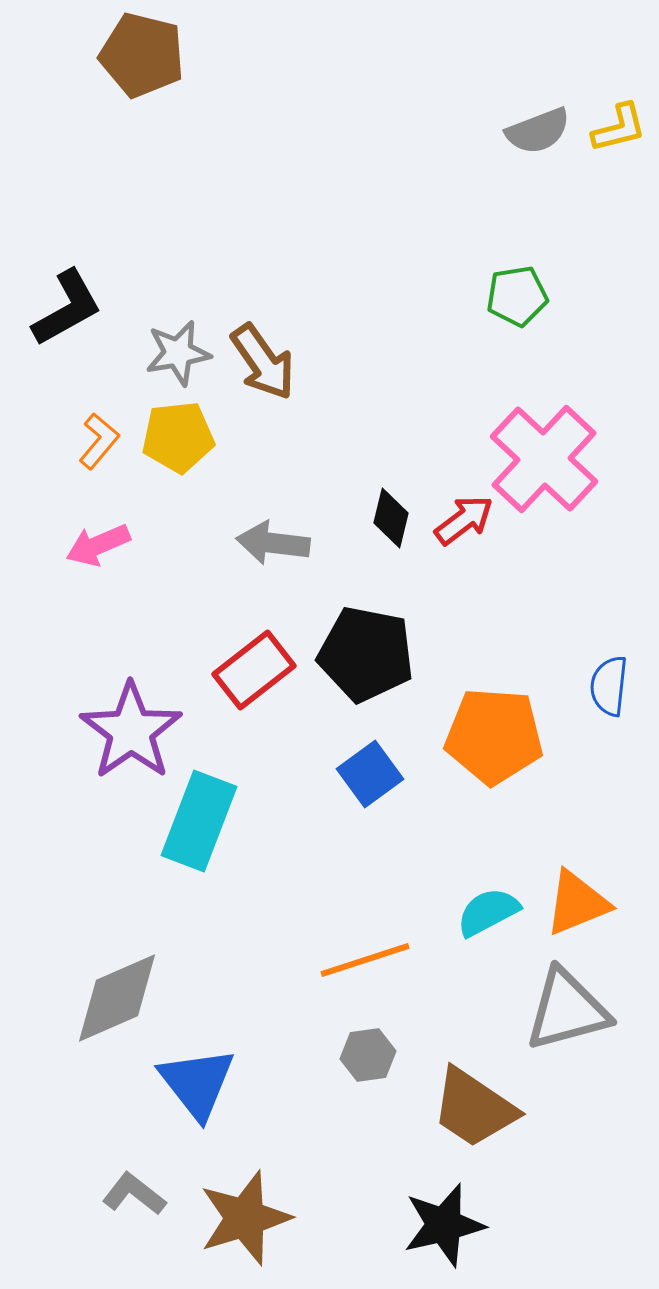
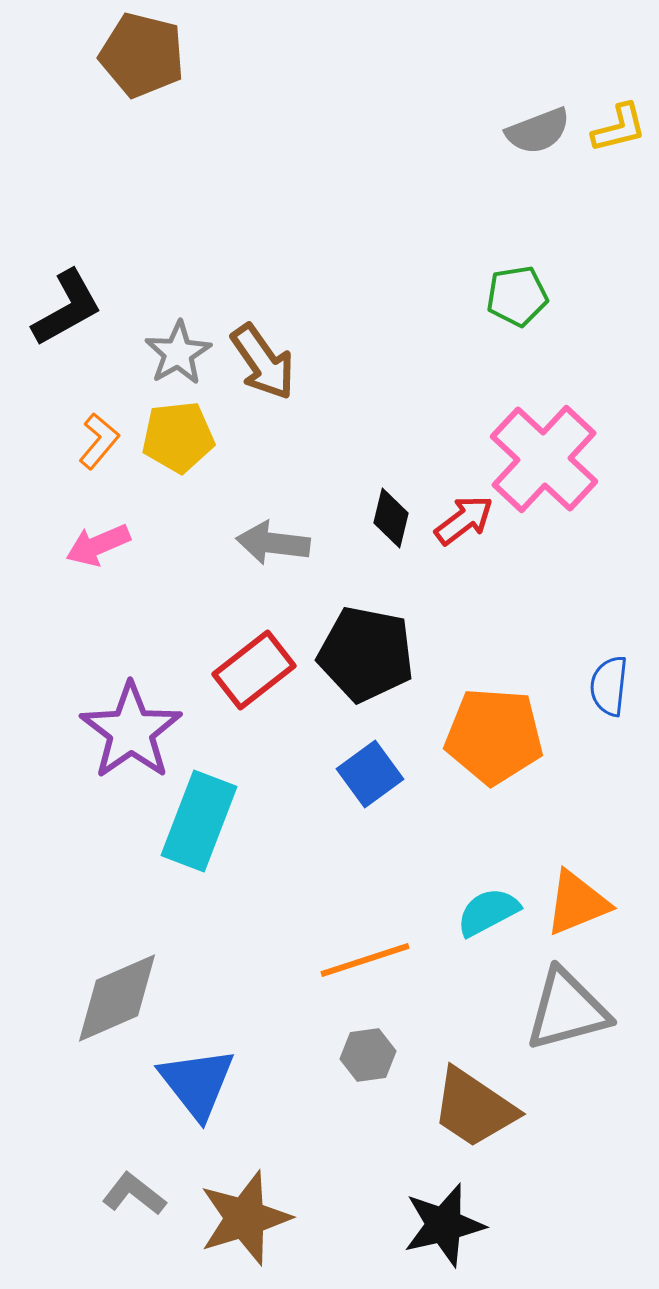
gray star: rotated 20 degrees counterclockwise
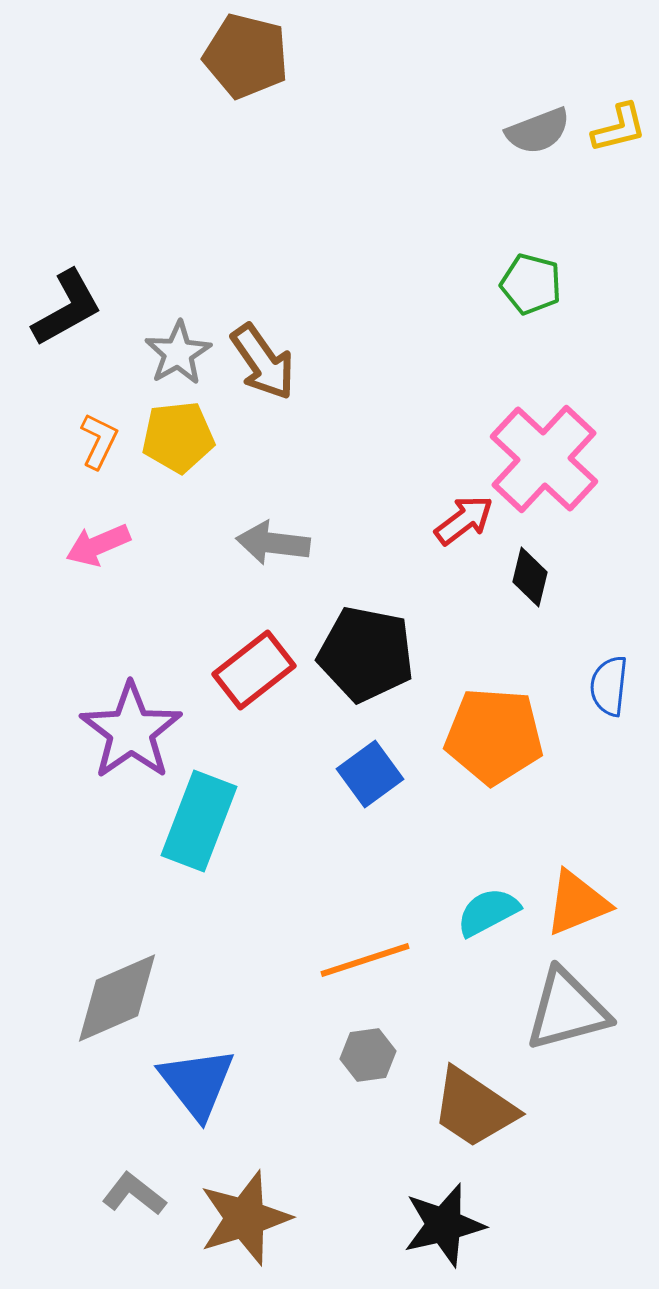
brown pentagon: moved 104 px right, 1 px down
green pentagon: moved 14 px right, 12 px up; rotated 24 degrees clockwise
orange L-shape: rotated 14 degrees counterclockwise
black diamond: moved 139 px right, 59 px down
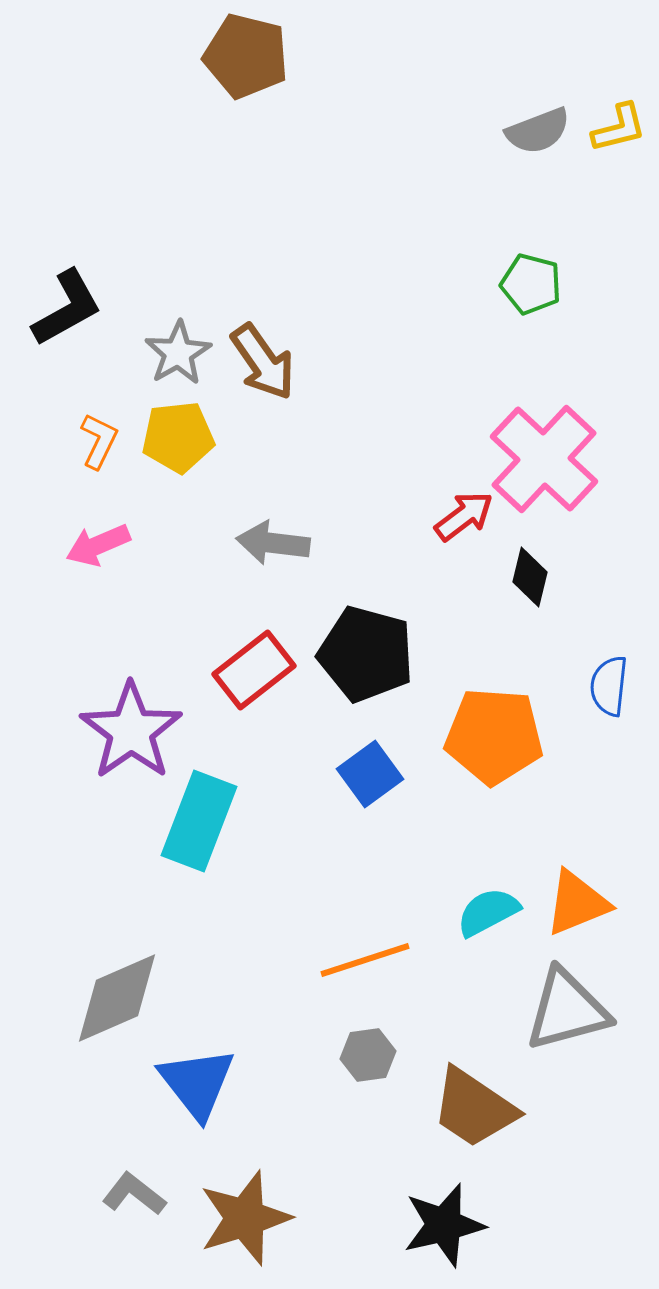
red arrow: moved 4 px up
black pentagon: rotated 4 degrees clockwise
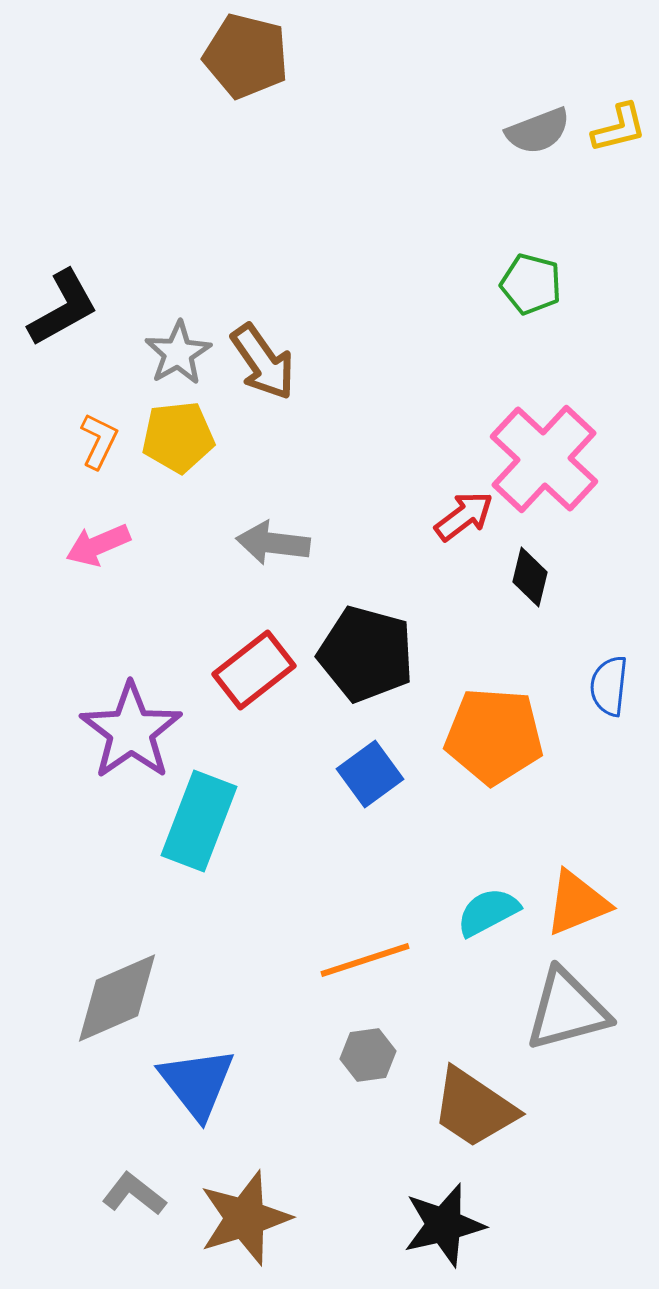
black L-shape: moved 4 px left
